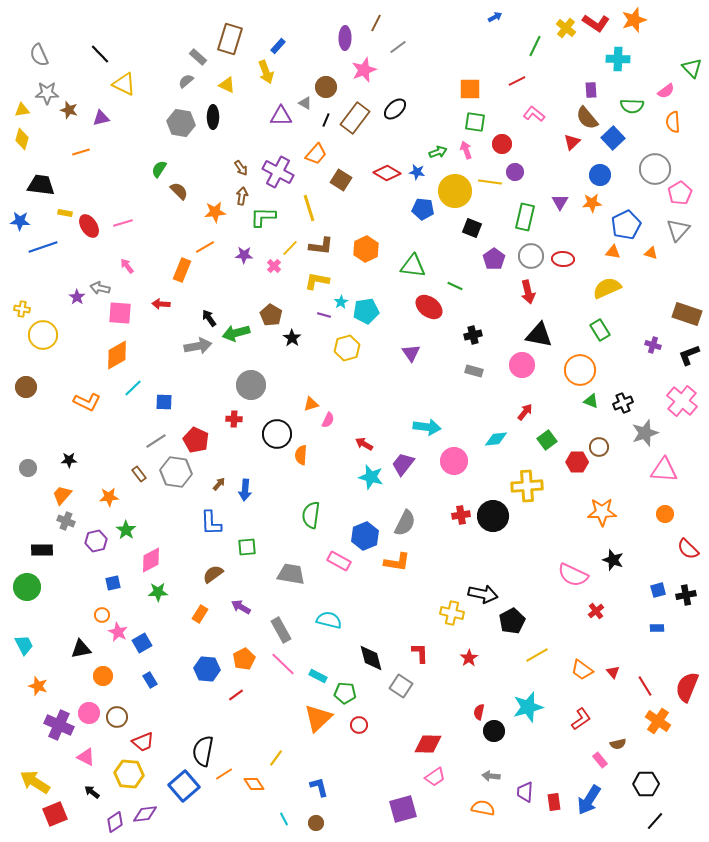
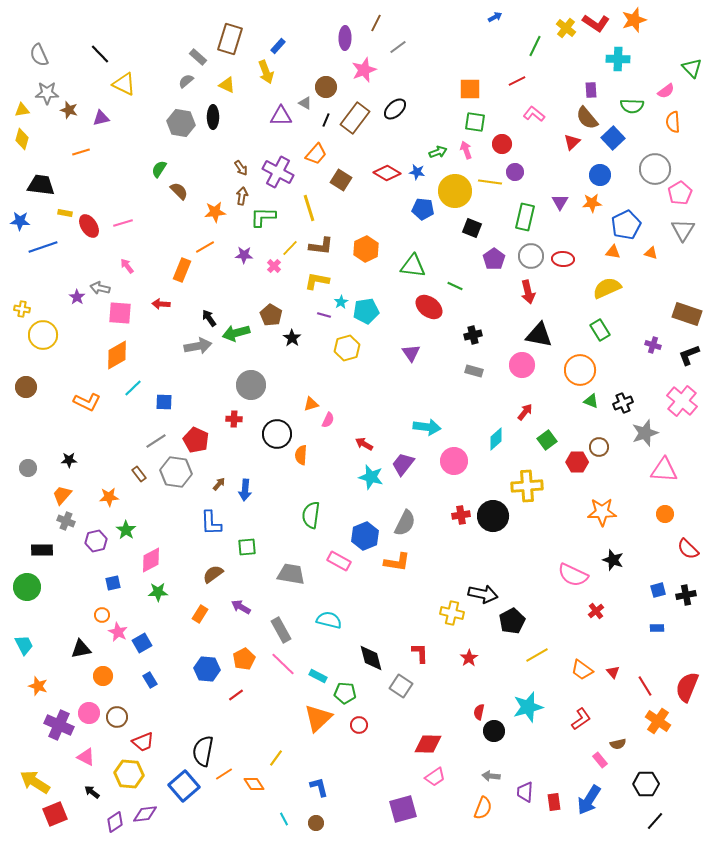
gray triangle at (678, 230): moved 5 px right; rotated 10 degrees counterclockwise
cyan diamond at (496, 439): rotated 35 degrees counterclockwise
orange semicircle at (483, 808): rotated 100 degrees clockwise
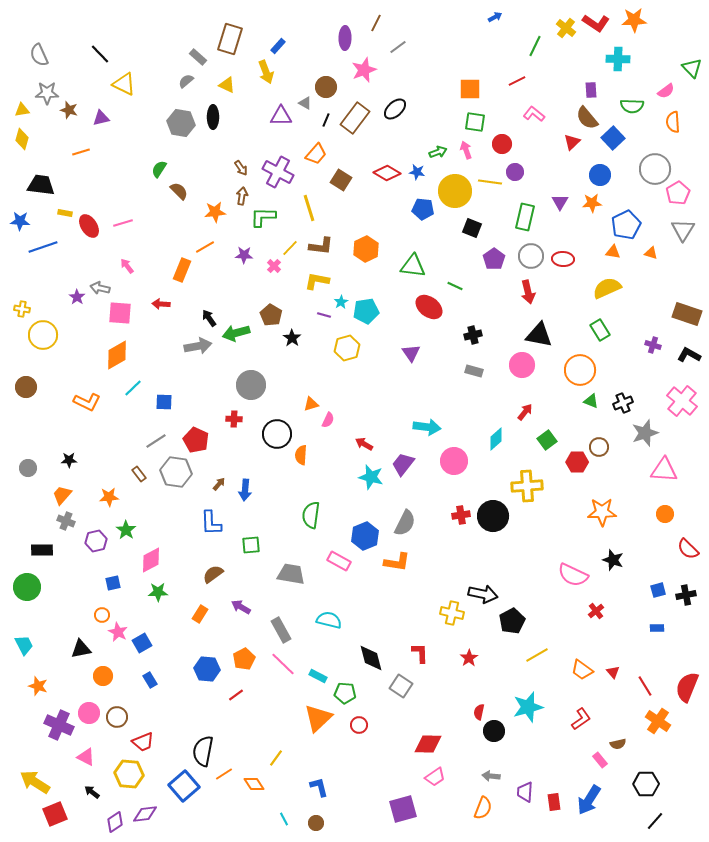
orange star at (634, 20): rotated 15 degrees clockwise
pink pentagon at (680, 193): moved 2 px left
black L-shape at (689, 355): rotated 50 degrees clockwise
green square at (247, 547): moved 4 px right, 2 px up
